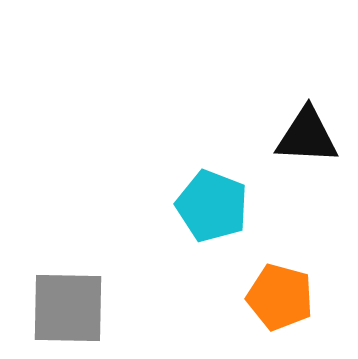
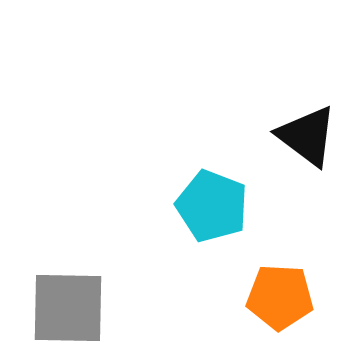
black triangle: rotated 34 degrees clockwise
orange pentagon: rotated 12 degrees counterclockwise
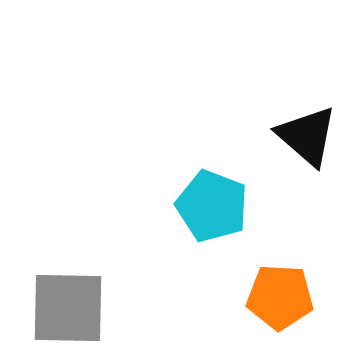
black triangle: rotated 4 degrees clockwise
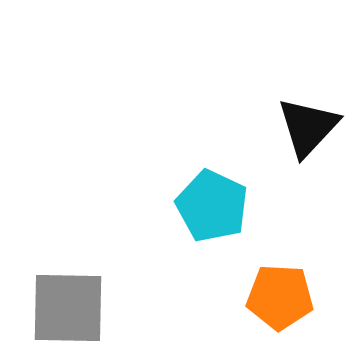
black triangle: moved 1 px right, 9 px up; rotated 32 degrees clockwise
cyan pentagon: rotated 4 degrees clockwise
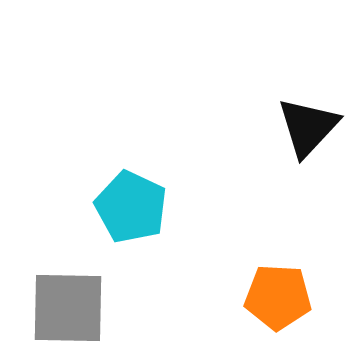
cyan pentagon: moved 81 px left, 1 px down
orange pentagon: moved 2 px left
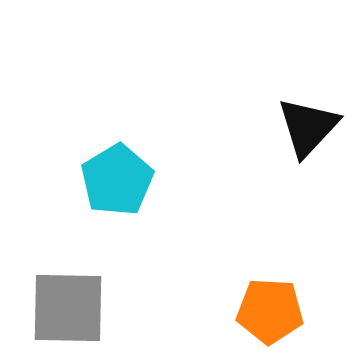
cyan pentagon: moved 14 px left, 27 px up; rotated 16 degrees clockwise
orange pentagon: moved 8 px left, 14 px down
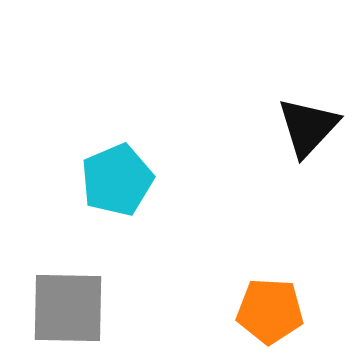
cyan pentagon: rotated 8 degrees clockwise
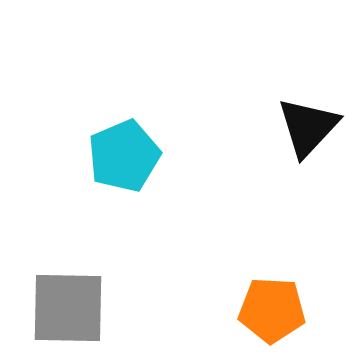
cyan pentagon: moved 7 px right, 24 px up
orange pentagon: moved 2 px right, 1 px up
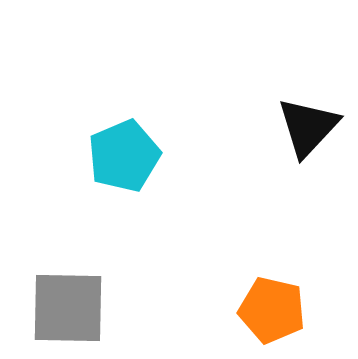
orange pentagon: rotated 10 degrees clockwise
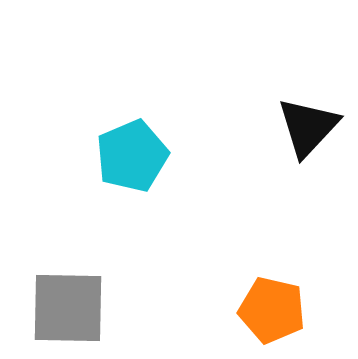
cyan pentagon: moved 8 px right
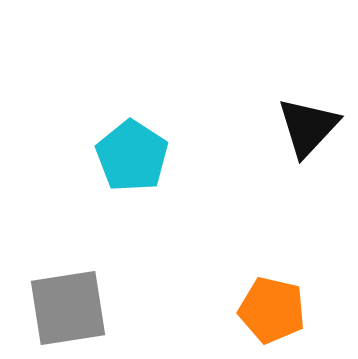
cyan pentagon: rotated 16 degrees counterclockwise
gray square: rotated 10 degrees counterclockwise
